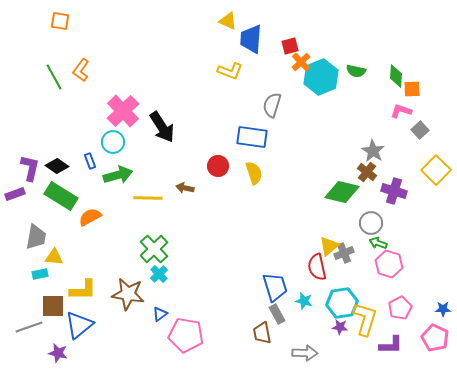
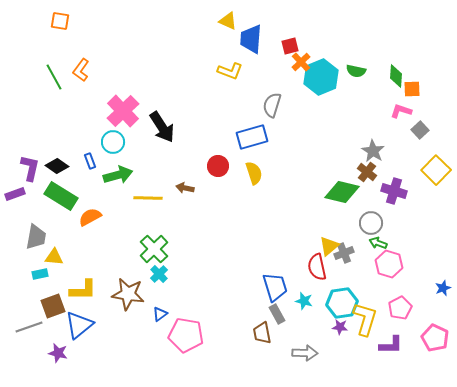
blue rectangle at (252, 137): rotated 24 degrees counterclockwise
brown square at (53, 306): rotated 20 degrees counterclockwise
blue star at (443, 309): moved 21 px up; rotated 21 degrees counterclockwise
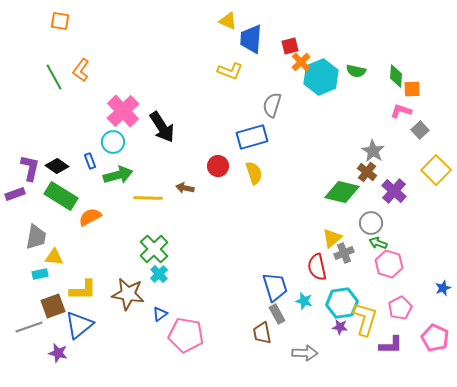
purple cross at (394, 191): rotated 25 degrees clockwise
yellow triangle at (329, 246): moved 3 px right, 8 px up
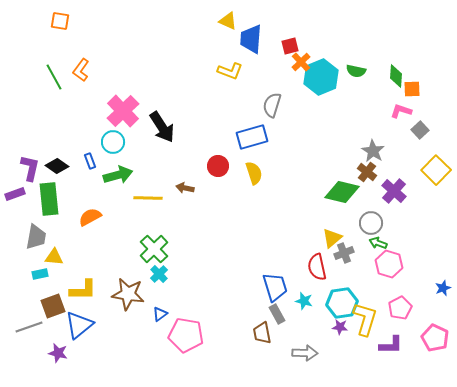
green rectangle at (61, 196): moved 12 px left, 3 px down; rotated 52 degrees clockwise
